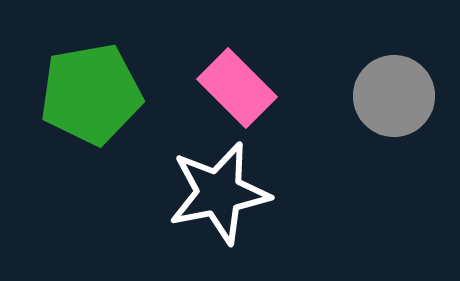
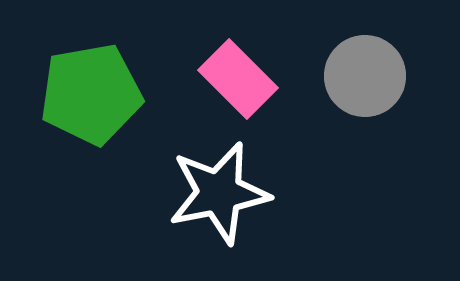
pink rectangle: moved 1 px right, 9 px up
gray circle: moved 29 px left, 20 px up
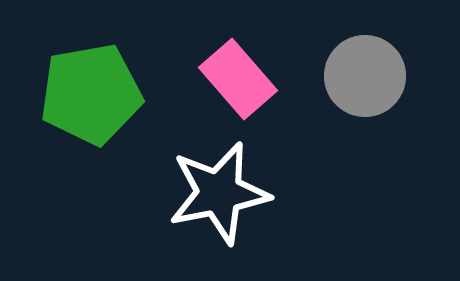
pink rectangle: rotated 4 degrees clockwise
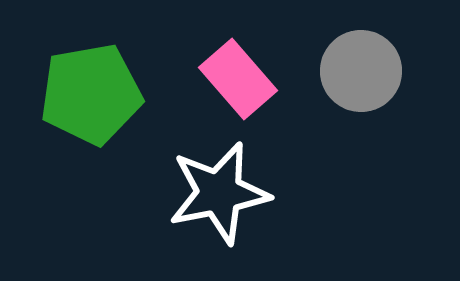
gray circle: moved 4 px left, 5 px up
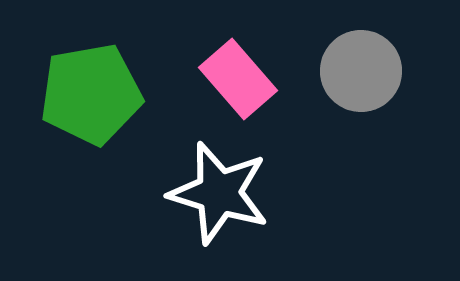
white star: rotated 28 degrees clockwise
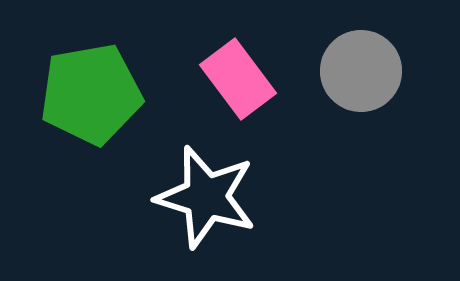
pink rectangle: rotated 4 degrees clockwise
white star: moved 13 px left, 4 px down
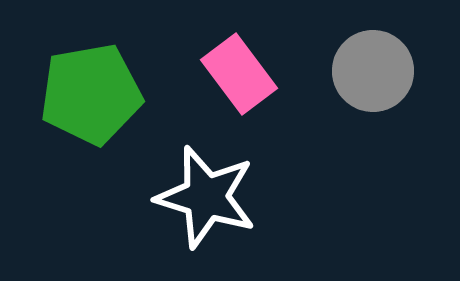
gray circle: moved 12 px right
pink rectangle: moved 1 px right, 5 px up
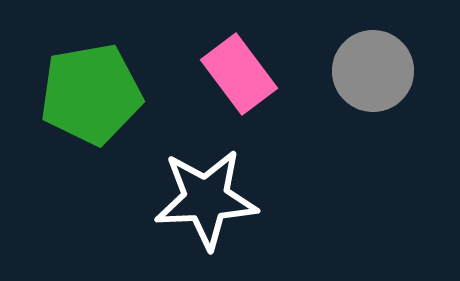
white star: moved 2 px down; rotated 20 degrees counterclockwise
